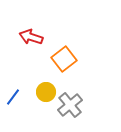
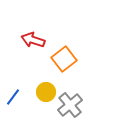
red arrow: moved 2 px right, 3 px down
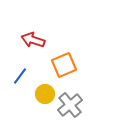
orange square: moved 6 px down; rotated 15 degrees clockwise
yellow circle: moved 1 px left, 2 px down
blue line: moved 7 px right, 21 px up
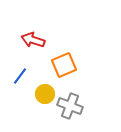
gray cross: moved 1 px down; rotated 30 degrees counterclockwise
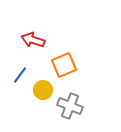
blue line: moved 1 px up
yellow circle: moved 2 px left, 4 px up
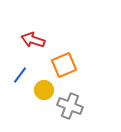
yellow circle: moved 1 px right
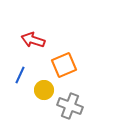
blue line: rotated 12 degrees counterclockwise
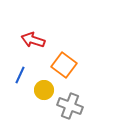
orange square: rotated 30 degrees counterclockwise
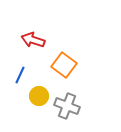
yellow circle: moved 5 px left, 6 px down
gray cross: moved 3 px left
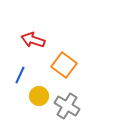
gray cross: rotated 10 degrees clockwise
